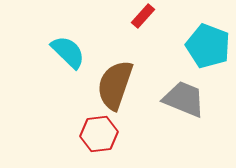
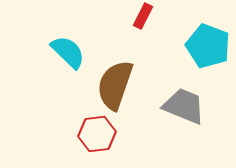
red rectangle: rotated 15 degrees counterclockwise
gray trapezoid: moved 7 px down
red hexagon: moved 2 px left
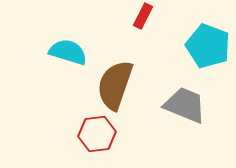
cyan semicircle: rotated 27 degrees counterclockwise
gray trapezoid: moved 1 px right, 1 px up
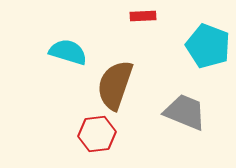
red rectangle: rotated 60 degrees clockwise
gray trapezoid: moved 7 px down
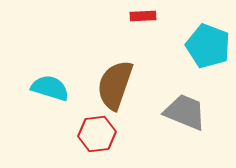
cyan semicircle: moved 18 px left, 36 px down
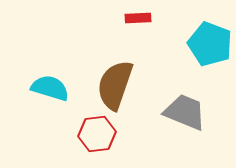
red rectangle: moved 5 px left, 2 px down
cyan pentagon: moved 2 px right, 2 px up
